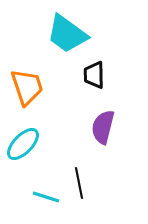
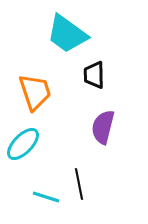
orange trapezoid: moved 8 px right, 5 px down
black line: moved 1 px down
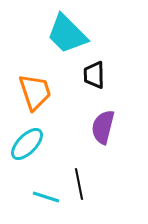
cyan trapezoid: rotated 9 degrees clockwise
cyan ellipse: moved 4 px right
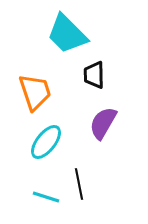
purple semicircle: moved 4 px up; rotated 16 degrees clockwise
cyan ellipse: moved 19 px right, 2 px up; rotated 6 degrees counterclockwise
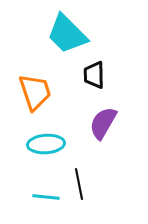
cyan ellipse: moved 2 px down; rotated 48 degrees clockwise
cyan line: rotated 12 degrees counterclockwise
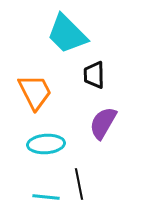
orange trapezoid: rotated 9 degrees counterclockwise
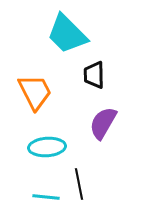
cyan ellipse: moved 1 px right, 3 px down
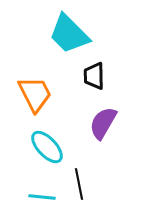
cyan trapezoid: moved 2 px right
black trapezoid: moved 1 px down
orange trapezoid: moved 2 px down
cyan ellipse: rotated 51 degrees clockwise
cyan line: moved 4 px left
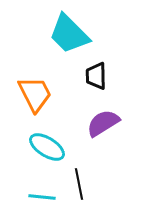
black trapezoid: moved 2 px right
purple semicircle: rotated 28 degrees clockwise
cyan ellipse: rotated 15 degrees counterclockwise
